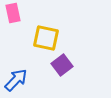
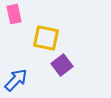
pink rectangle: moved 1 px right, 1 px down
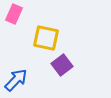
pink rectangle: rotated 36 degrees clockwise
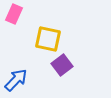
yellow square: moved 2 px right, 1 px down
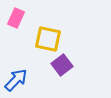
pink rectangle: moved 2 px right, 4 px down
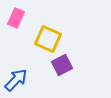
yellow square: rotated 12 degrees clockwise
purple square: rotated 10 degrees clockwise
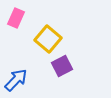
yellow square: rotated 16 degrees clockwise
purple square: moved 1 px down
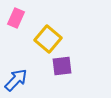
purple square: rotated 20 degrees clockwise
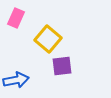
blue arrow: rotated 35 degrees clockwise
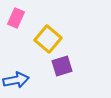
purple square: rotated 10 degrees counterclockwise
